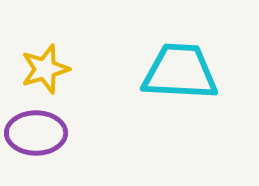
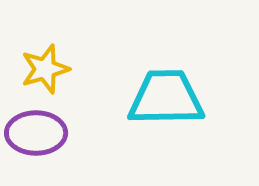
cyan trapezoid: moved 14 px left, 26 px down; rotated 4 degrees counterclockwise
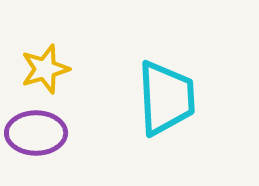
cyan trapezoid: rotated 88 degrees clockwise
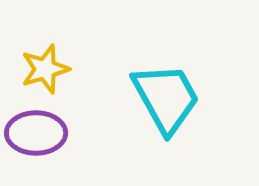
cyan trapezoid: rotated 26 degrees counterclockwise
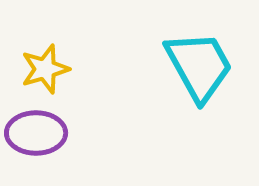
cyan trapezoid: moved 33 px right, 32 px up
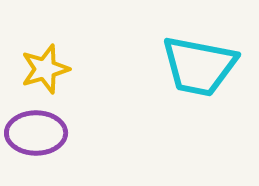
cyan trapezoid: rotated 130 degrees clockwise
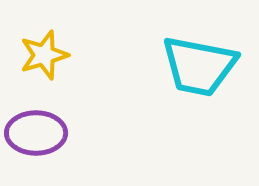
yellow star: moved 1 px left, 14 px up
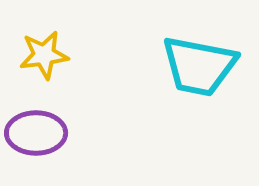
yellow star: rotated 9 degrees clockwise
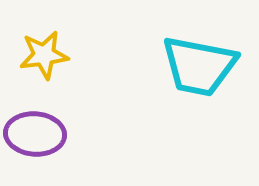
purple ellipse: moved 1 px left, 1 px down; rotated 4 degrees clockwise
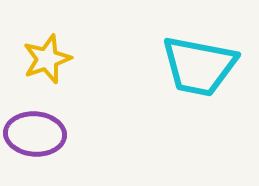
yellow star: moved 3 px right, 4 px down; rotated 12 degrees counterclockwise
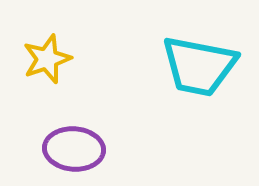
purple ellipse: moved 39 px right, 15 px down
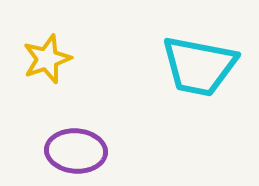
purple ellipse: moved 2 px right, 2 px down
